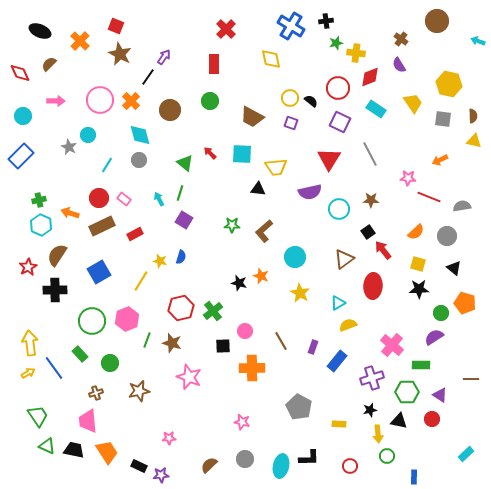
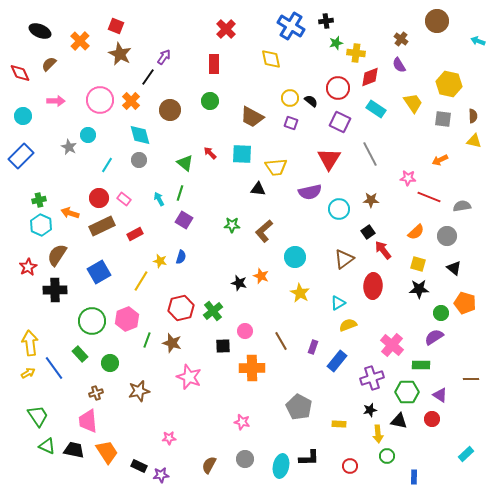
brown semicircle at (209, 465): rotated 18 degrees counterclockwise
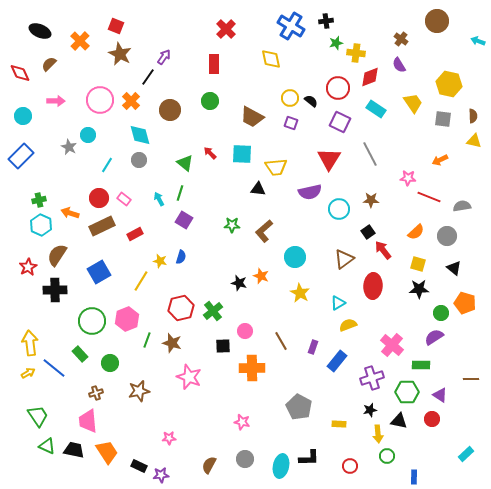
blue line at (54, 368): rotated 15 degrees counterclockwise
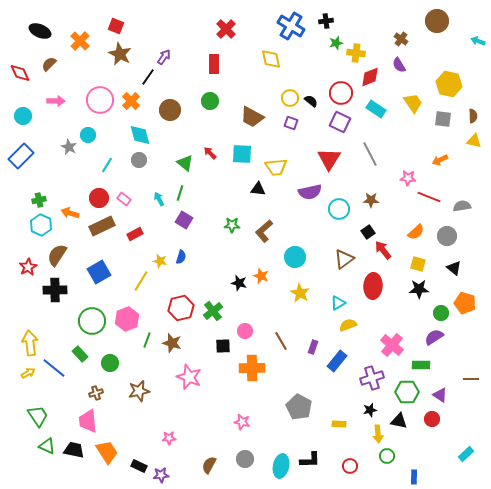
red circle at (338, 88): moved 3 px right, 5 px down
black L-shape at (309, 458): moved 1 px right, 2 px down
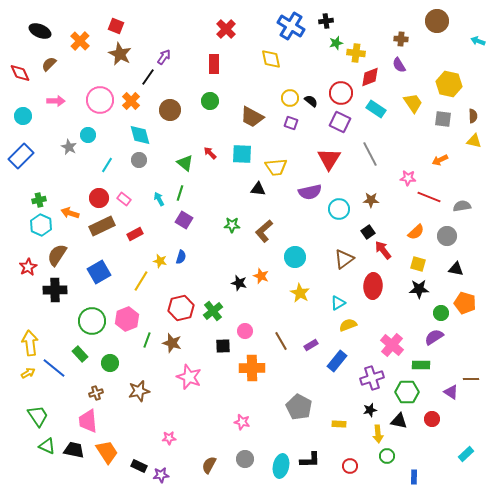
brown cross at (401, 39): rotated 32 degrees counterclockwise
black triangle at (454, 268): moved 2 px right, 1 px down; rotated 28 degrees counterclockwise
purple rectangle at (313, 347): moved 2 px left, 2 px up; rotated 40 degrees clockwise
purple triangle at (440, 395): moved 11 px right, 3 px up
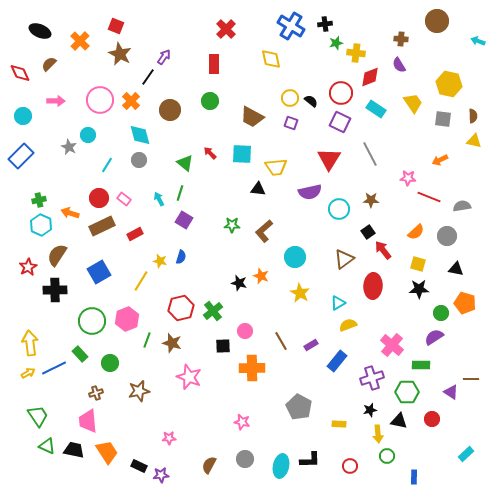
black cross at (326, 21): moved 1 px left, 3 px down
blue line at (54, 368): rotated 65 degrees counterclockwise
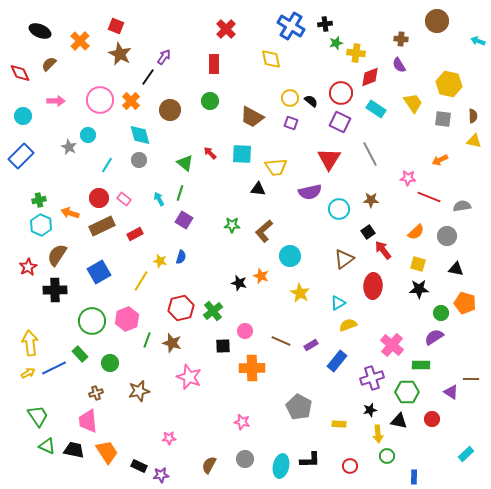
cyan circle at (295, 257): moved 5 px left, 1 px up
brown line at (281, 341): rotated 36 degrees counterclockwise
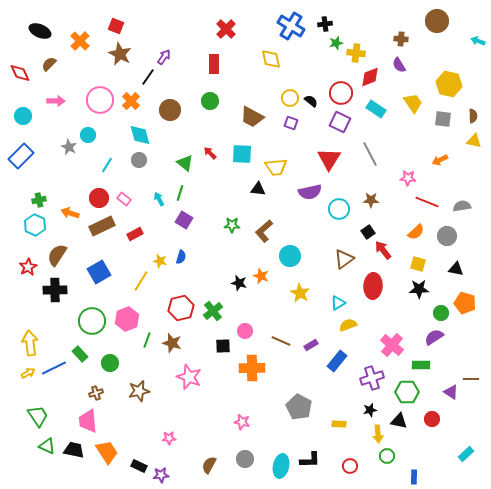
red line at (429, 197): moved 2 px left, 5 px down
cyan hexagon at (41, 225): moved 6 px left
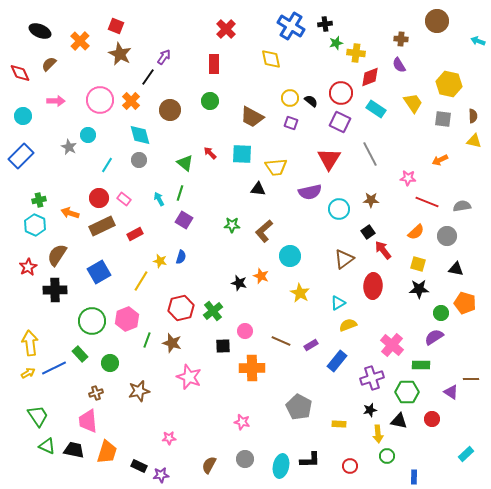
orange trapezoid at (107, 452): rotated 50 degrees clockwise
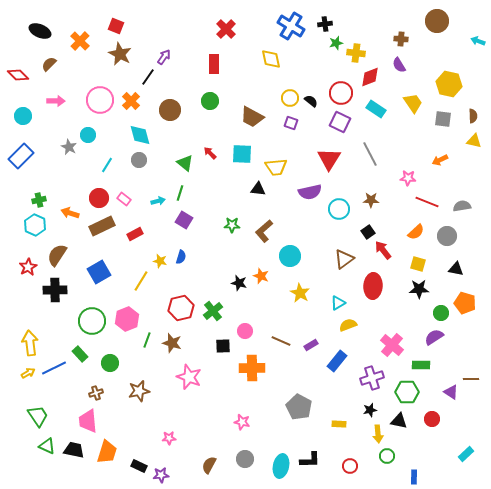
red diamond at (20, 73): moved 2 px left, 2 px down; rotated 20 degrees counterclockwise
cyan arrow at (159, 199): moved 1 px left, 2 px down; rotated 104 degrees clockwise
